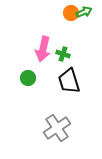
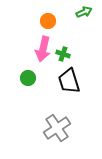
orange circle: moved 23 px left, 8 px down
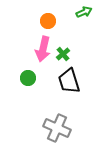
green cross: rotated 32 degrees clockwise
gray cross: rotated 32 degrees counterclockwise
